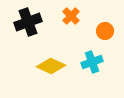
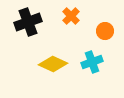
yellow diamond: moved 2 px right, 2 px up
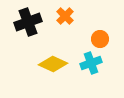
orange cross: moved 6 px left
orange circle: moved 5 px left, 8 px down
cyan cross: moved 1 px left, 1 px down
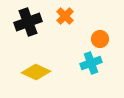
yellow diamond: moved 17 px left, 8 px down
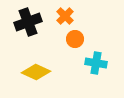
orange circle: moved 25 px left
cyan cross: moved 5 px right; rotated 30 degrees clockwise
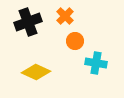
orange circle: moved 2 px down
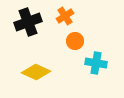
orange cross: rotated 12 degrees clockwise
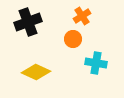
orange cross: moved 17 px right
orange circle: moved 2 px left, 2 px up
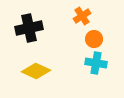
black cross: moved 1 px right, 6 px down; rotated 8 degrees clockwise
orange circle: moved 21 px right
yellow diamond: moved 1 px up
